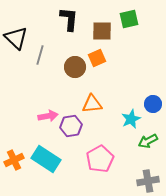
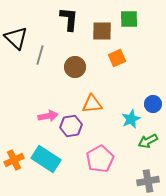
green square: rotated 12 degrees clockwise
orange square: moved 20 px right
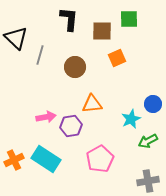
pink arrow: moved 2 px left, 1 px down
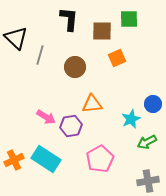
pink arrow: rotated 42 degrees clockwise
green arrow: moved 1 px left, 1 px down
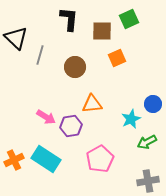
green square: rotated 24 degrees counterclockwise
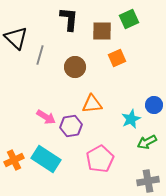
blue circle: moved 1 px right, 1 px down
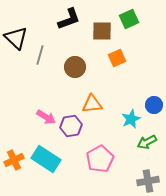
black L-shape: rotated 65 degrees clockwise
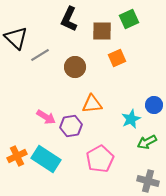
black L-shape: rotated 135 degrees clockwise
gray line: rotated 42 degrees clockwise
orange cross: moved 3 px right, 4 px up
gray cross: rotated 25 degrees clockwise
